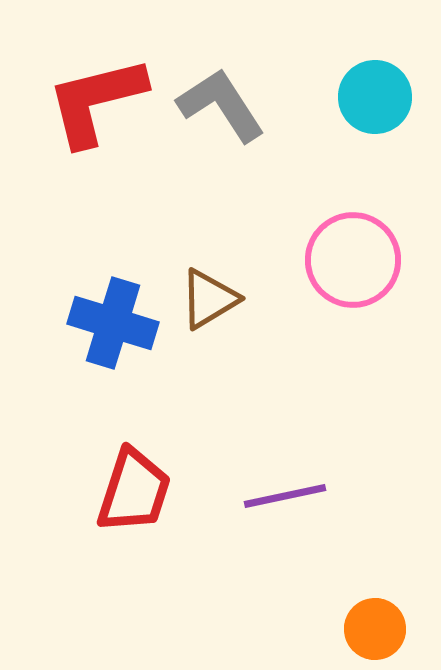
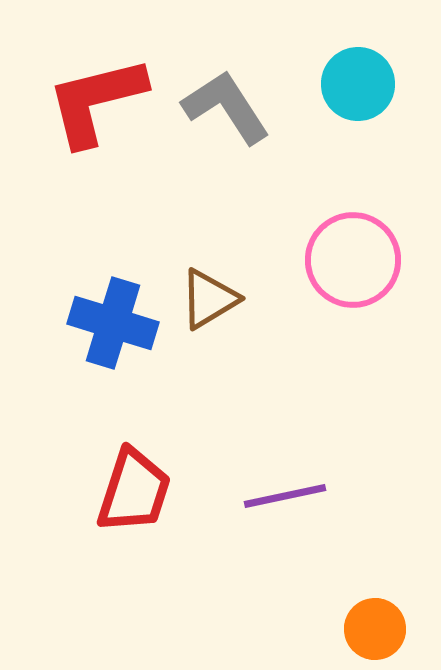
cyan circle: moved 17 px left, 13 px up
gray L-shape: moved 5 px right, 2 px down
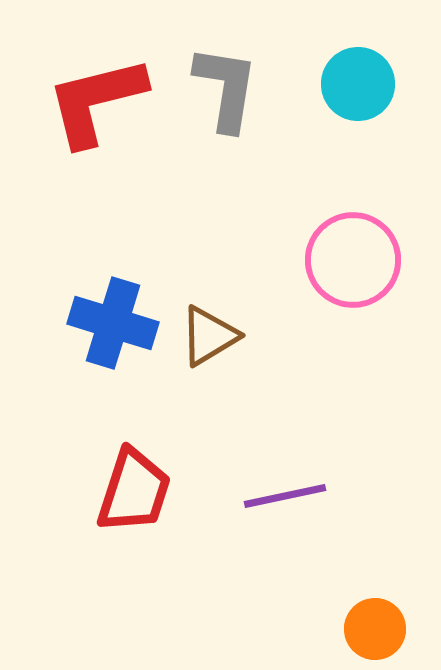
gray L-shape: moved 19 px up; rotated 42 degrees clockwise
brown triangle: moved 37 px down
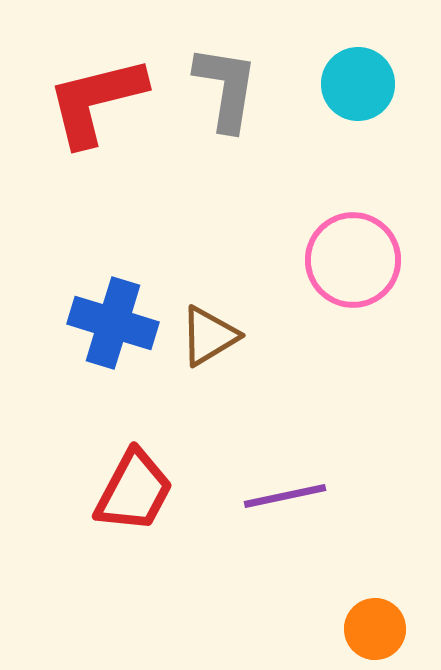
red trapezoid: rotated 10 degrees clockwise
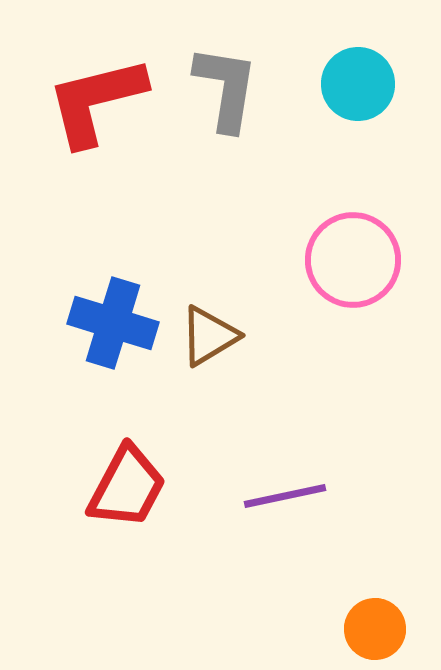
red trapezoid: moved 7 px left, 4 px up
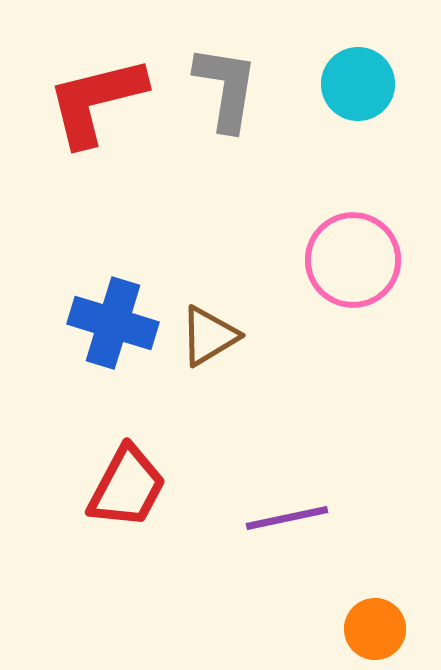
purple line: moved 2 px right, 22 px down
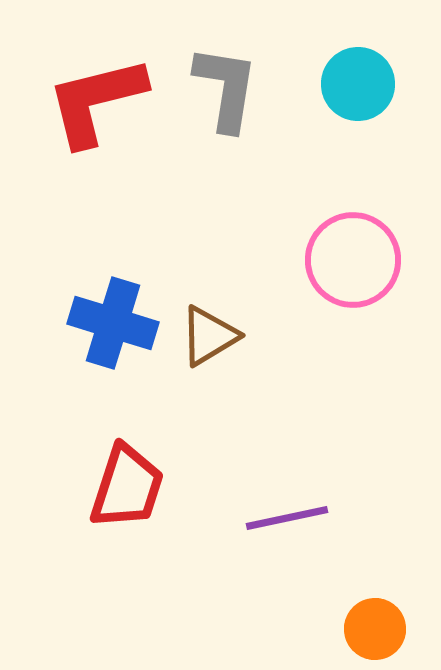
red trapezoid: rotated 10 degrees counterclockwise
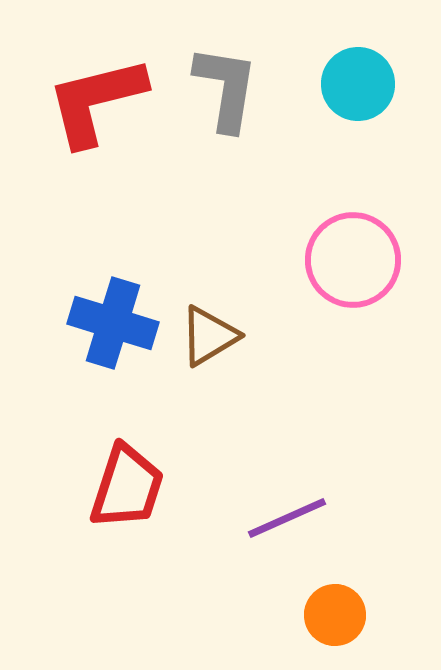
purple line: rotated 12 degrees counterclockwise
orange circle: moved 40 px left, 14 px up
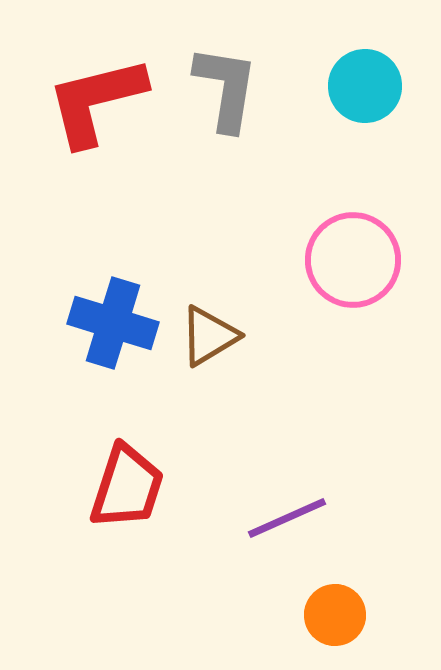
cyan circle: moved 7 px right, 2 px down
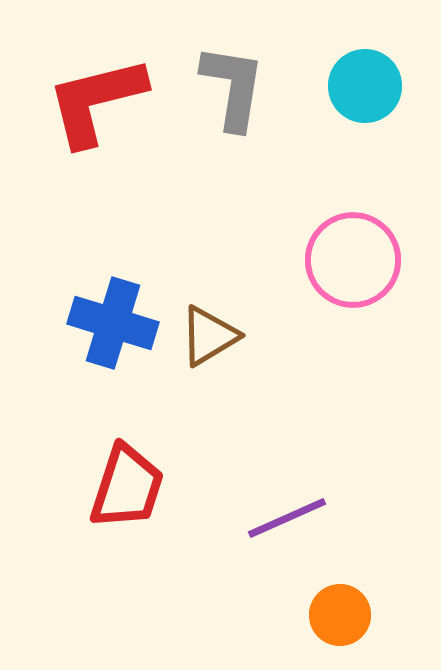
gray L-shape: moved 7 px right, 1 px up
orange circle: moved 5 px right
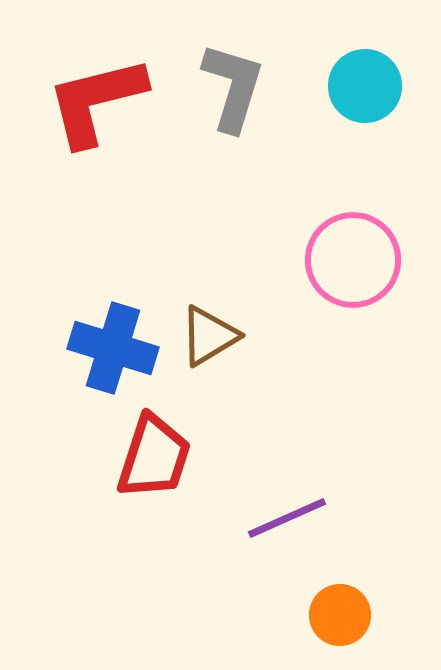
gray L-shape: rotated 8 degrees clockwise
blue cross: moved 25 px down
red trapezoid: moved 27 px right, 30 px up
